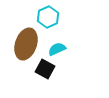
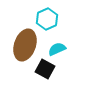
cyan hexagon: moved 1 px left, 2 px down
brown ellipse: moved 1 px left, 1 px down
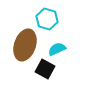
cyan hexagon: rotated 20 degrees counterclockwise
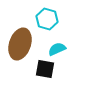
brown ellipse: moved 5 px left, 1 px up
black square: rotated 18 degrees counterclockwise
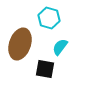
cyan hexagon: moved 2 px right, 1 px up
cyan semicircle: moved 3 px right, 2 px up; rotated 30 degrees counterclockwise
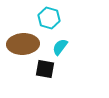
brown ellipse: moved 3 px right; rotated 68 degrees clockwise
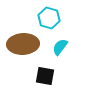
black square: moved 7 px down
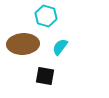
cyan hexagon: moved 3 px left, 2 px up
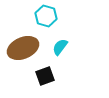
brown ellipse: moved 4 px down; rotated 20 degrees counterclockwise
black square: rotated 30 degrees counterclockwise
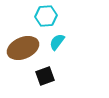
cyan hexagon: rotated 20 degrees counterclockwise
cyan semicircle: moved 3 px left, 5 px up
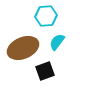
black square: moved 5 px up
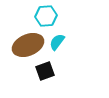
brown ellipse: moved 5 px right, 3 px up
